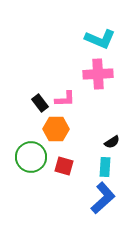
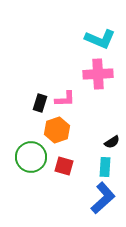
black rectangle: rotated 54 degrees clockwise
orange hexagon: moved 1 px right, 1 px down; rotated 20 degrees counterclockwise
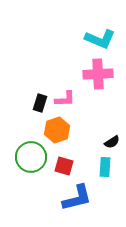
blue L-shape: moved 26 px left; rotated 28 degrees clockwise
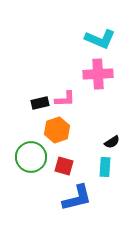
black rectangle: rotated 60 degrees clockwise
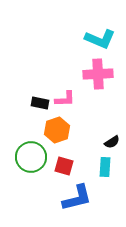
black rectangle: rotated 24 degrees clockwise
